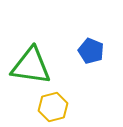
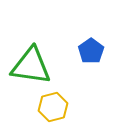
blue pentagon: rotated 15 degrees clockwise
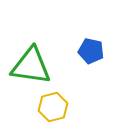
blue pentagon: rotated 25 degrees counterclockwise
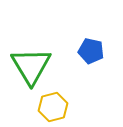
green triangle: rotated 51 degrees clockwise
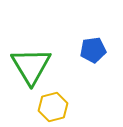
blue pentagon: moved 2 px right, 1 px up; rotated 20 degrees counterclockwise
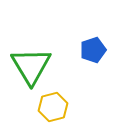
blue pentagon: rotated 10 degrees counterclockwise
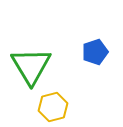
blue pentagon: moved 2 px right, 2 px down
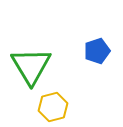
blue pentagon: moved 2 px right, 1 px up
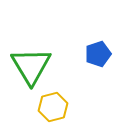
blue pentagon: moved 1 px right, 3 px down
